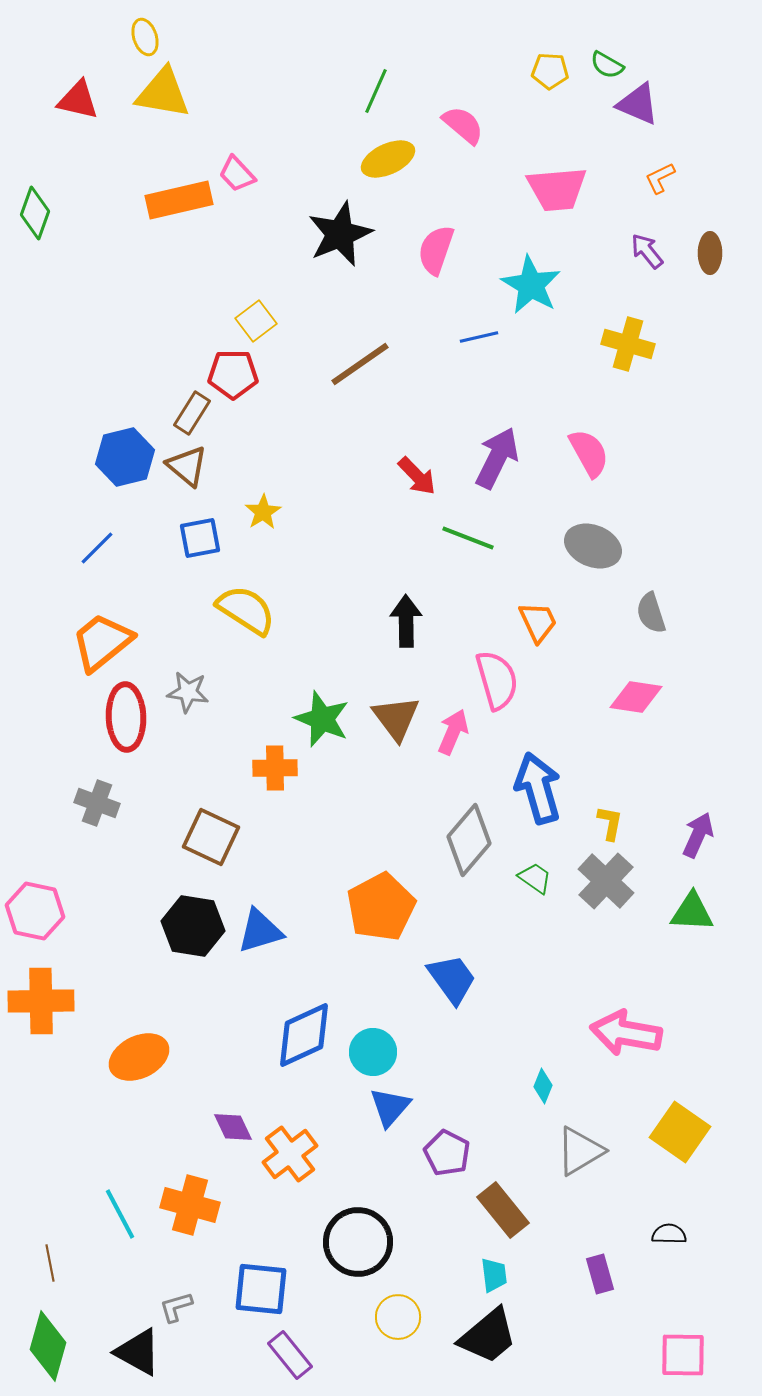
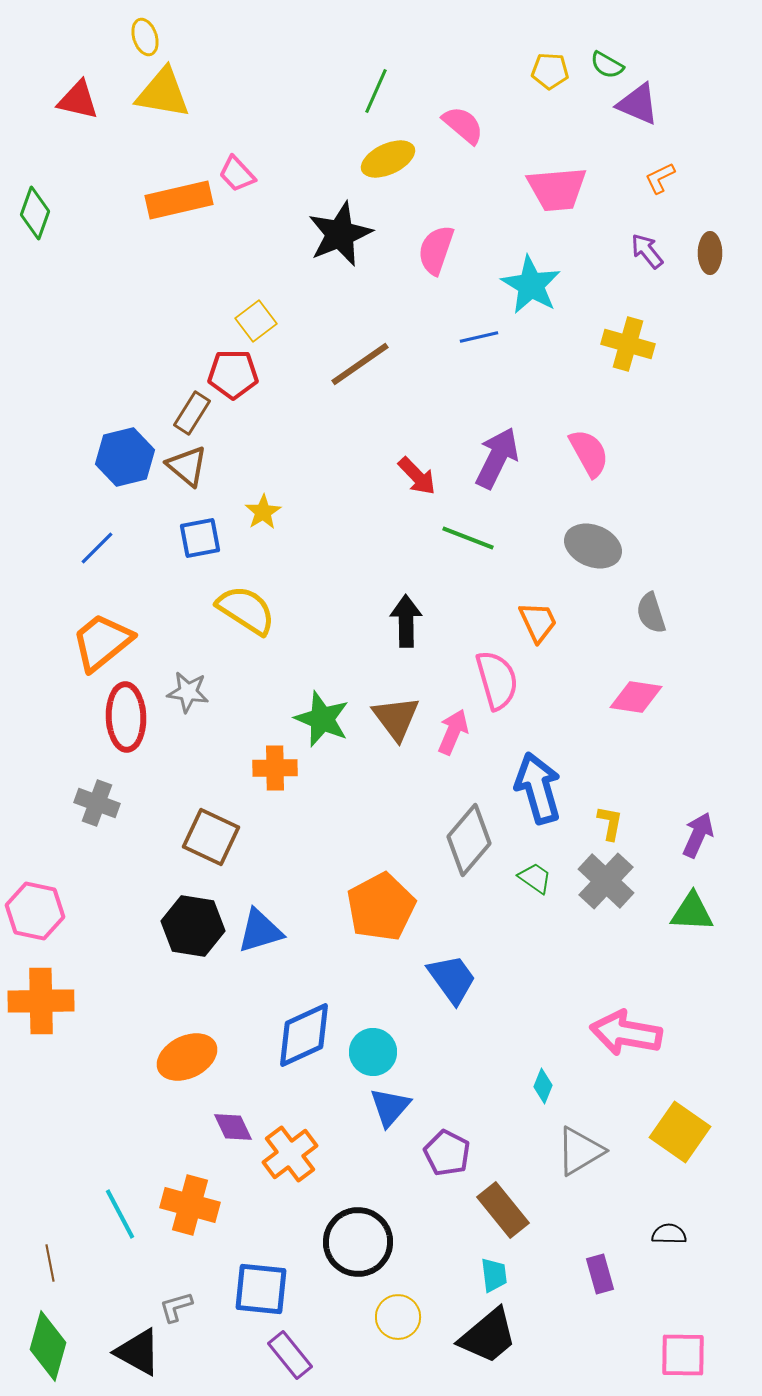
orange ellipse at (139, 1057): moved 48 px right
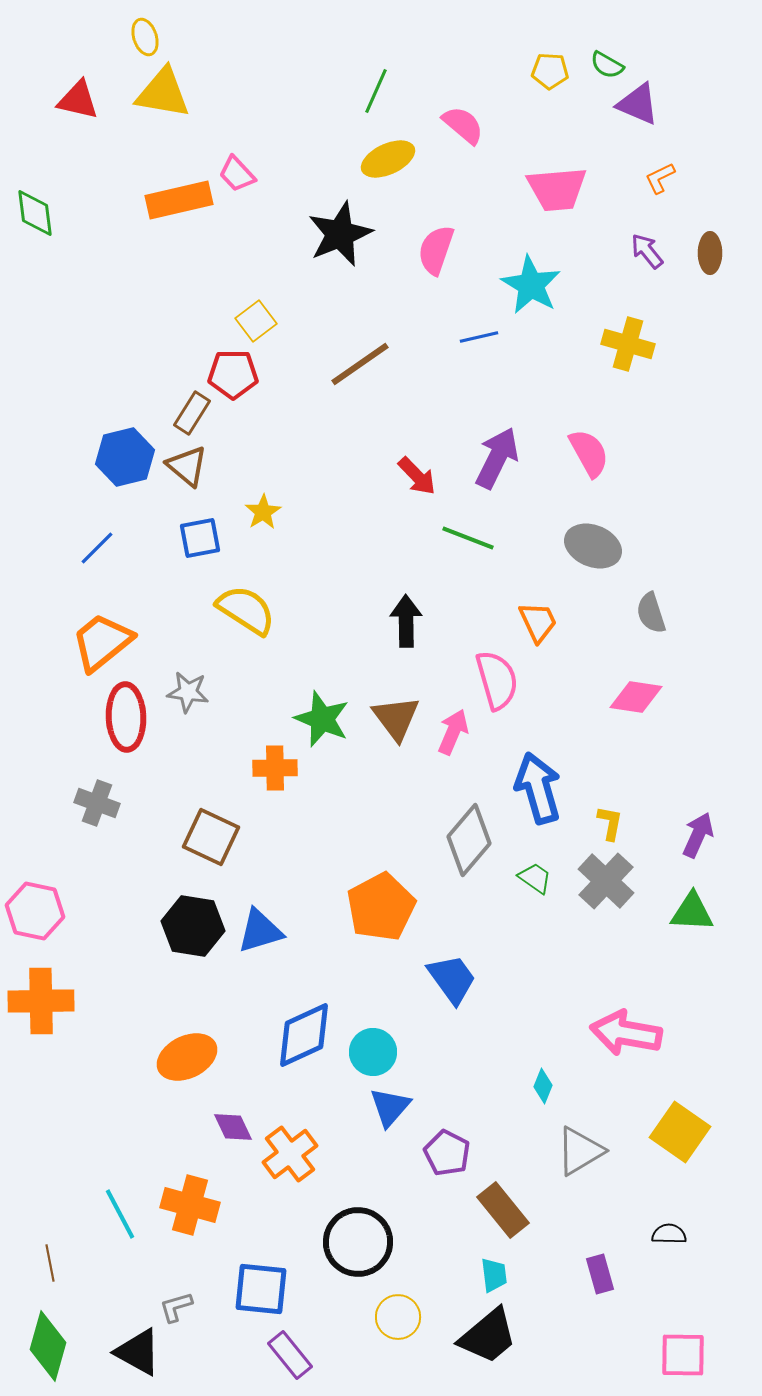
green diamond at (35, 213): rotated 27 degrees counterclockwise
